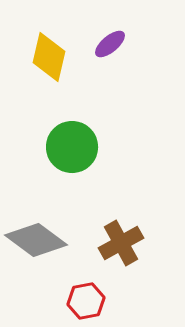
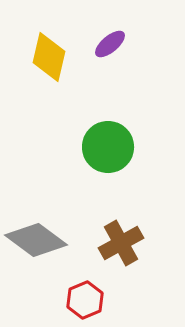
green circle: moved 36 px right
red hexagon: moved 1 px left, 1 px up; rotated 12 degrees counterclockwise
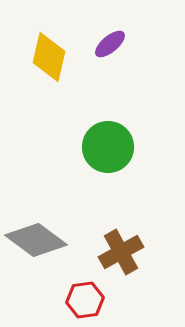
brown cross: moved 9 px down
red hexagon: rotated 15 degrees clockwise
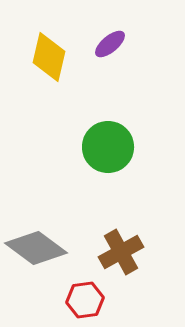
gray diamond: moved 8 px down
